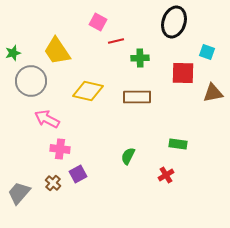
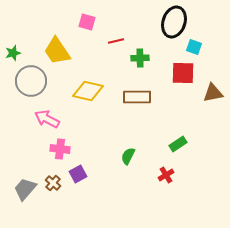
pink square: moved 11 px left; rotated 12 degrees counterclockwise
cyan square: moved 13 px left, 5 px up
green rectangle: rotated 42 degrees counterclockwise
gray trapezoid: moved 6 px right, 4 px up
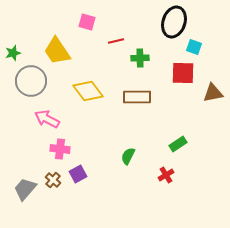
yellow diamond: rotated 40 degrees clockwise
brown cross: moved 3 px up
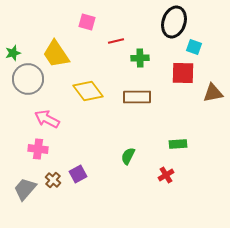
yellow trapezoid: moved 1 px left, 3 px down
gray circle: moved 3 px left, 2 px up
green rectangle: rotated 30 degrees clockwise
pink cross: moved 22 px left
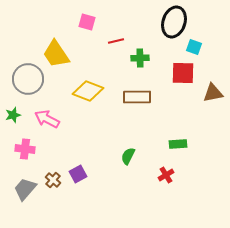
green star: moved 62 px down
yellow diamond: rotated 32 degrees counterclockwise
pink cross: moved 13 px left
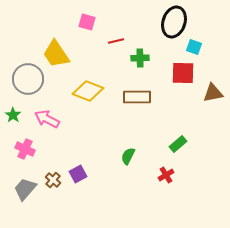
green star: rotated 21 degrees counterclockwise
green rectangle: rotated 36 degrees counterclockwise
pink cross: rotated 18 degrees clockwise
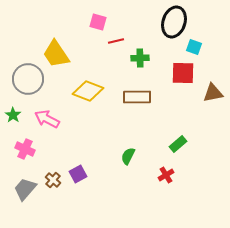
pink square: moved 11 px right
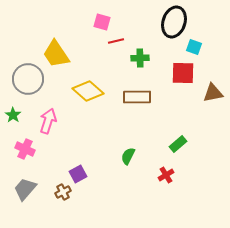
pink square: moved 4 px right
yellow diamond: rotated 20 degrees clockwise
pink arrow: moved 1 px right, 2 px down; rotated 80 degrees clockwise
brown cross: moved 10 px right, 12 px down; rotated 21 degrees clockwise
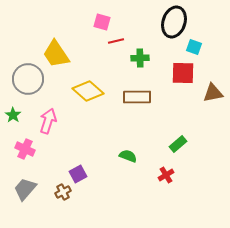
green semicircle: rotated 84 degrees clockwise
